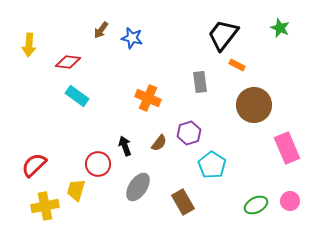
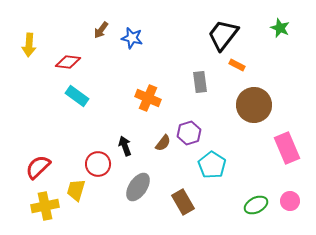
brown semicircle: moved 4 px right
red semicircle: moved 4 px right, 2 px down
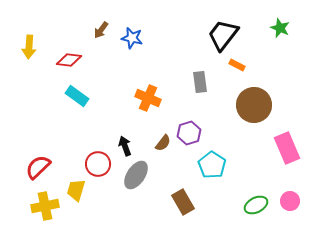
yellow arrow: moved 2 px down
red diamond: moved 1 px right, 2 px up
gray ellipse: moved 2 px left, 12 px up
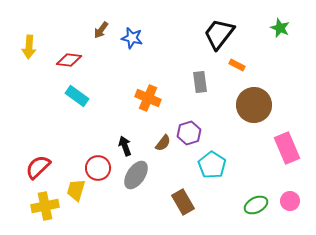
black trapezoid: moved 4 px left, 1 px up
red circle: moved 4 px down
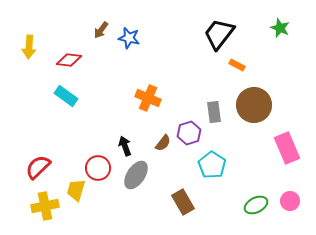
blue star: moved 3 px left
gray rectangle: moved 14 px right, 30 px down
cyan rectangle: moved 11 px left
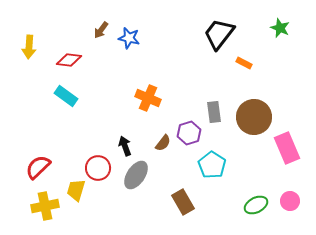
orange rectangle: moved 7 px right, 2 px up
brown circle: moved 12 px down
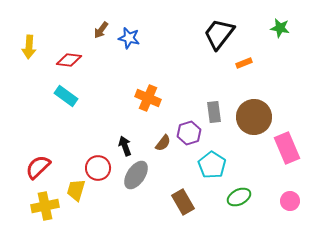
green star: rotated 12 degrees counterclockwise
orange rectangle: rotated 49 degrees counterclockwise
green ellipse: moved 17 px left, 8 px up
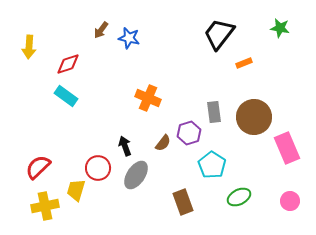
red diamond: moved 1 px left, 4 px down; rotated 25 degrees counterclockwise
brown rectangle: rotated 10 degrees clockwise
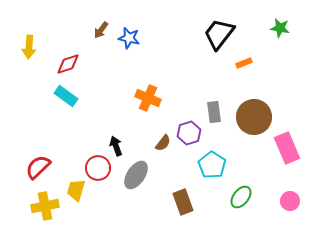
black arrow: moved 9 px left
green ellipse: moved 2 px right; rotated 25 degrees counterclockwise
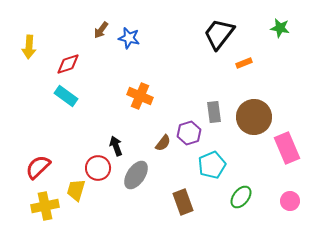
orange cross: moved 8 px left, 2 px up
cyan pentagon: rotated 16 degrees clockwise
